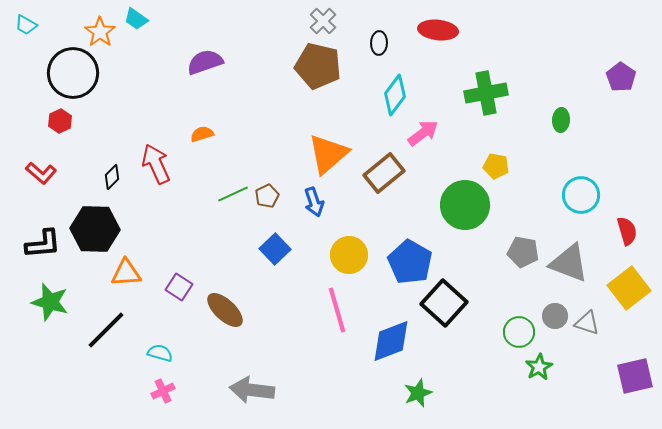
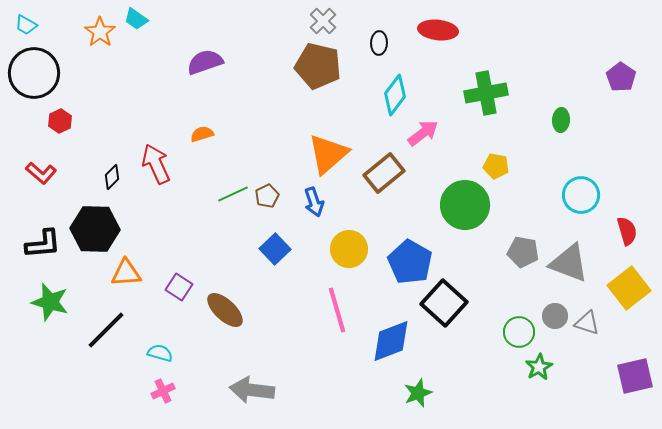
black circle at (73, 73): moved 39 px left
yellow circle at (349, 255): moved 6 px up
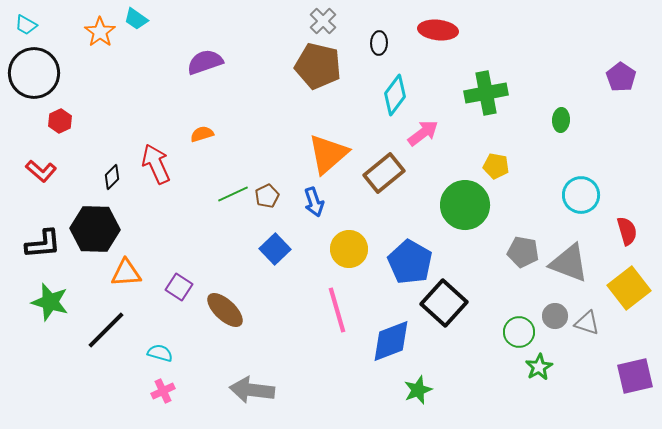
red L-shape at (41, 173): moved 2 px up
green star at (418, 393): moved 3 px up
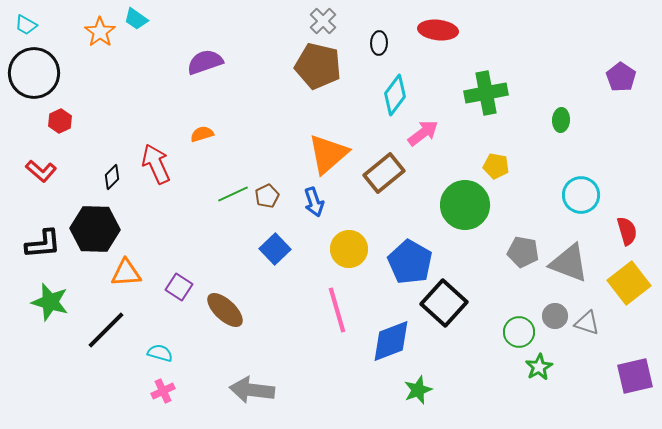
yellow square at (629, 288): moved 5 px up
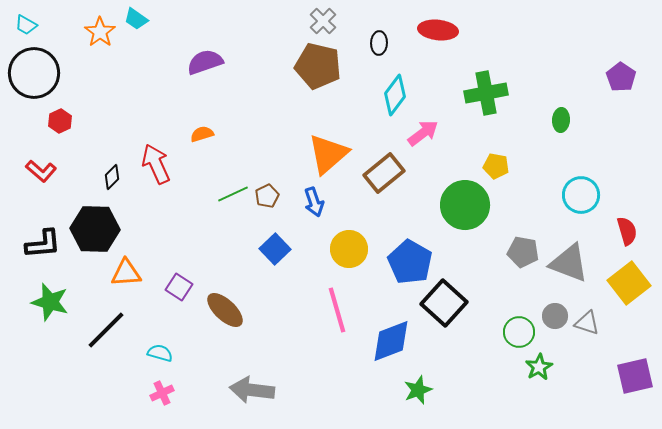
pink cross at (163, 391): moved 1 px left, 2 px down
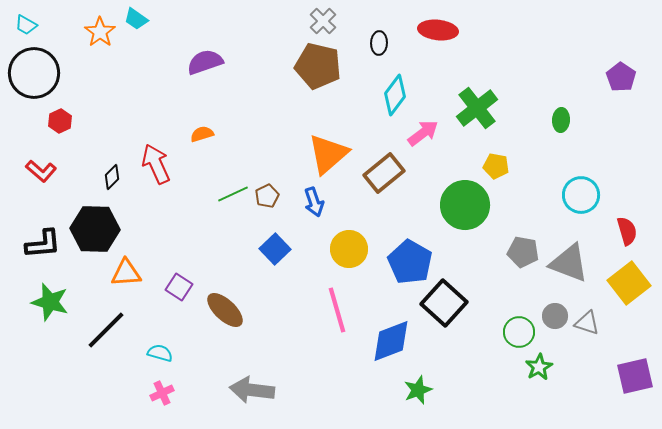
green cross at (486, 93): moved 9 px left, 15 px down; rotated 27 degrees counterclockwise
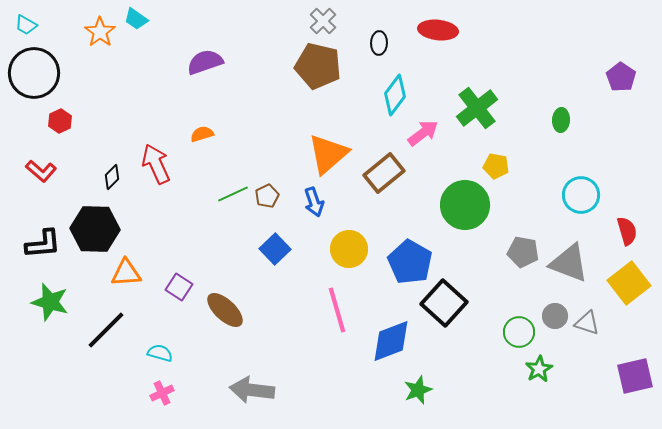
green star at (539, 367): moved 2 px down
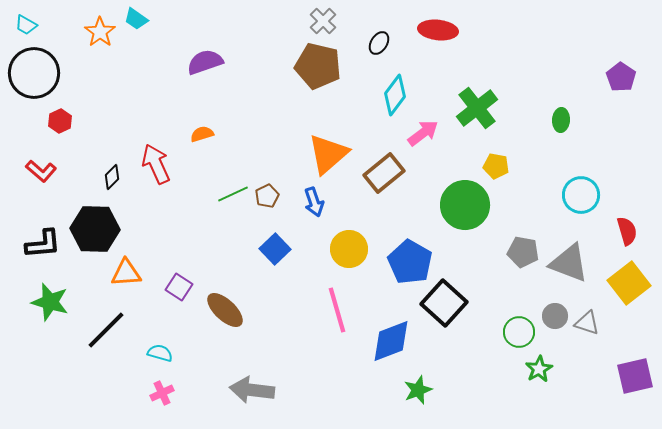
black ellipse at (379, 43): rotated 30 degrees clockwise
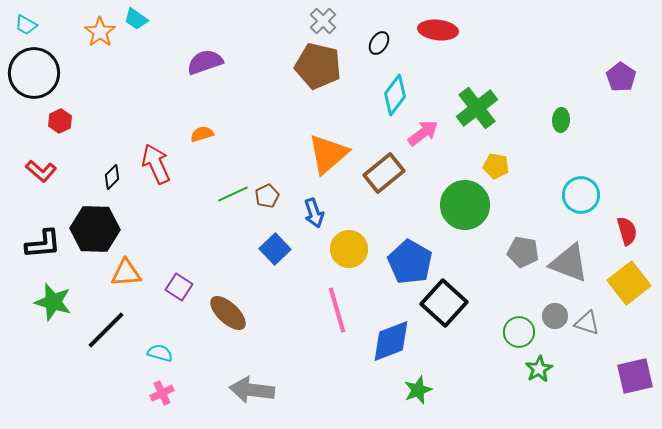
blue arrow at (314, 202): moved 11 px down
green star at (50, 302): moved 3 px right
brown ellipse at (225, 310): moved 3 px right, 3 px down
